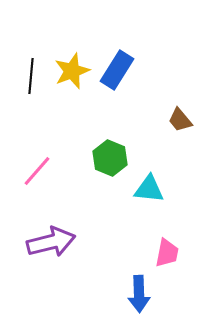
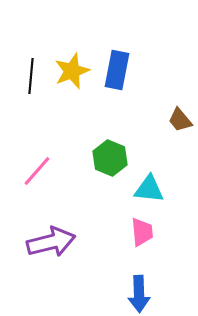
blue rectangle: rotated 21 degrees counterclockwise
pink trapezoid: moved 25 px left, 21 px up; rotated 16 degrees counterclockwise
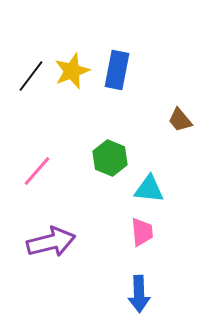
black line: rotated 32 degrees clockwise
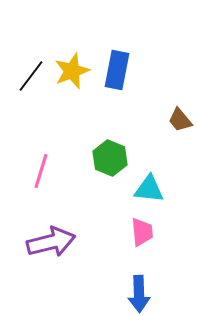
pink line: moved 4 px right; rotated 24 degrees counterclockwise
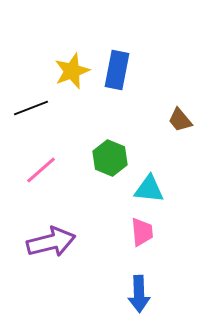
black line: moved 32 px down; rotated 32 degrees clockwise
pink line: moved 1 px up; rotated 32 degrees clockwise
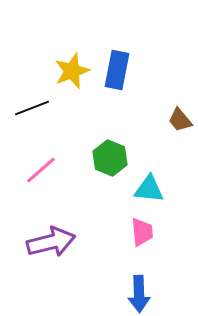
black line: moved 1 px right
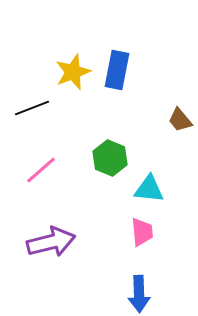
yellow star: moved 1 px right, 1 px down
